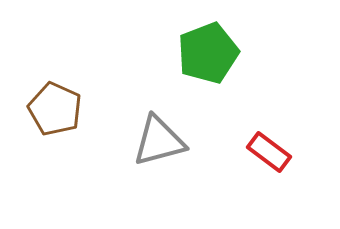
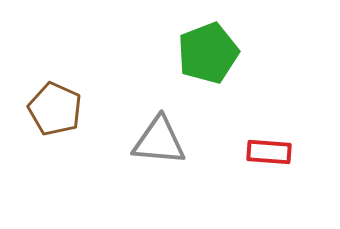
gray triangle: rotated 20 degrees clockwise
red rectangle: rotated 33 degrees counterclockwise
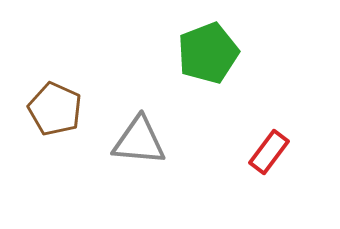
gray triangle: moved 20 px left
red rectangle: rotated 57 degrees counterclockwise
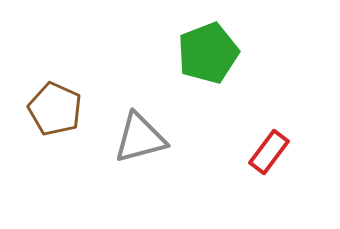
gray triangle: moved 1 px right, 3 px up; rotated 20 degrees counterclockwise
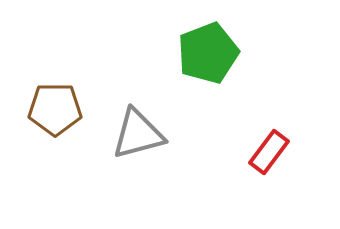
brown pentagon: rotated 24 degrees counterclockwise
gray triangle: moved 2 px left, 4 px up
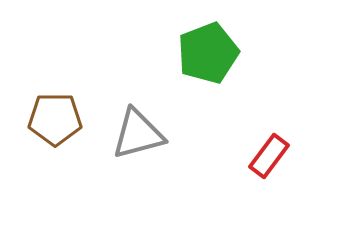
brown pentagon: moved 10 px down
red rectangle: moved 4 px down
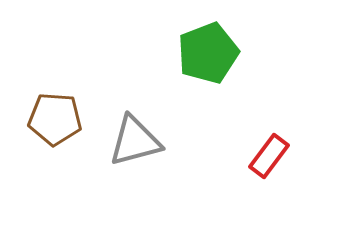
brown pentagon: rotated 4 degrees clockwise
gray triangle: moved 3 px left, 7 px down
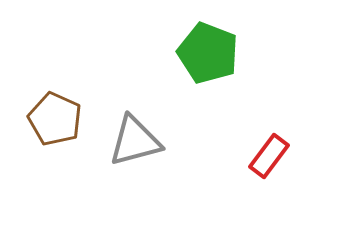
green pentagon: rotated 30 degrees counterclockwise
brown pentagon: rotated 20 degrees clockwise
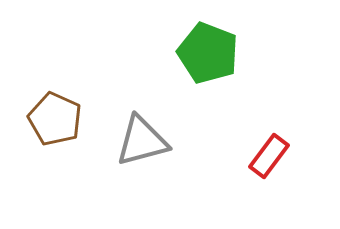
gray triangle: moved 7 px right
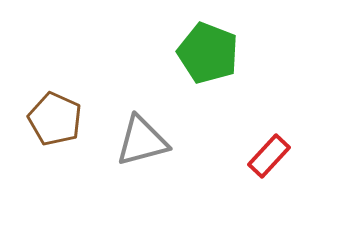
red rectangle: rotated 6 degrees clockwise
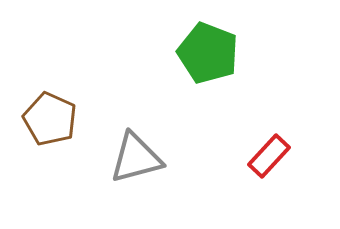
brown pentagon: moved 5 px left
gray triangle: moved 6 px left, 17 px down
